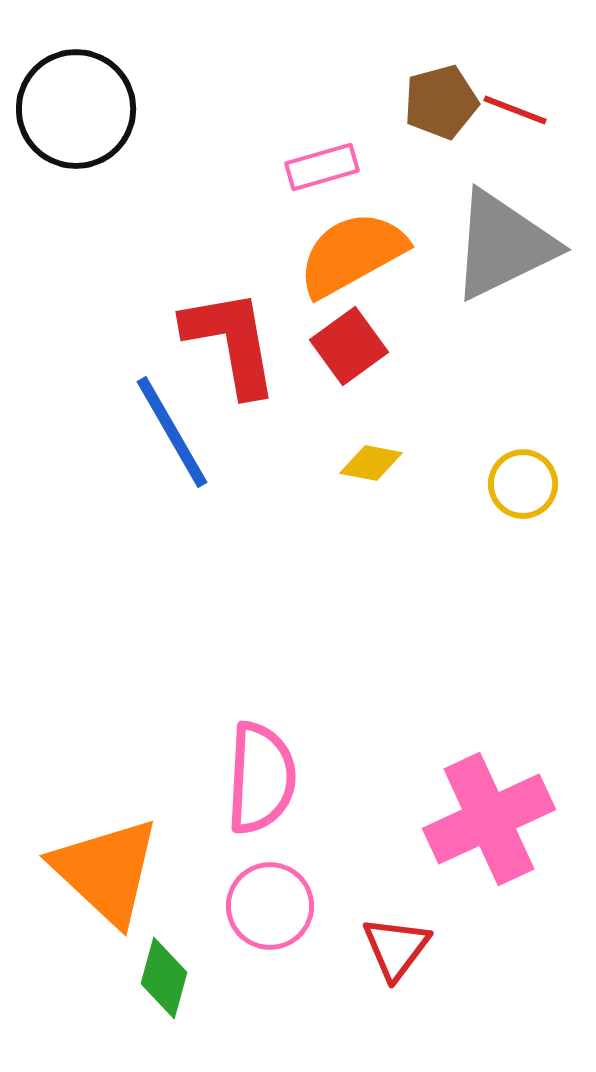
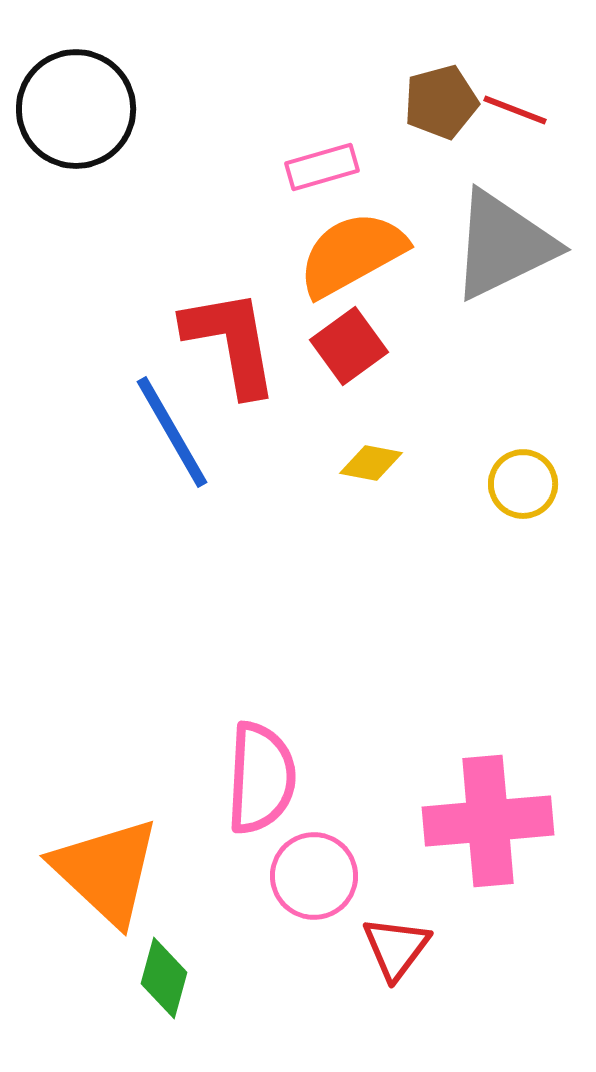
pink cross: moved 1 px left, 2 px down; rotated 20 degrees clockwise
pink circle: moved 44 px right, 30 px up
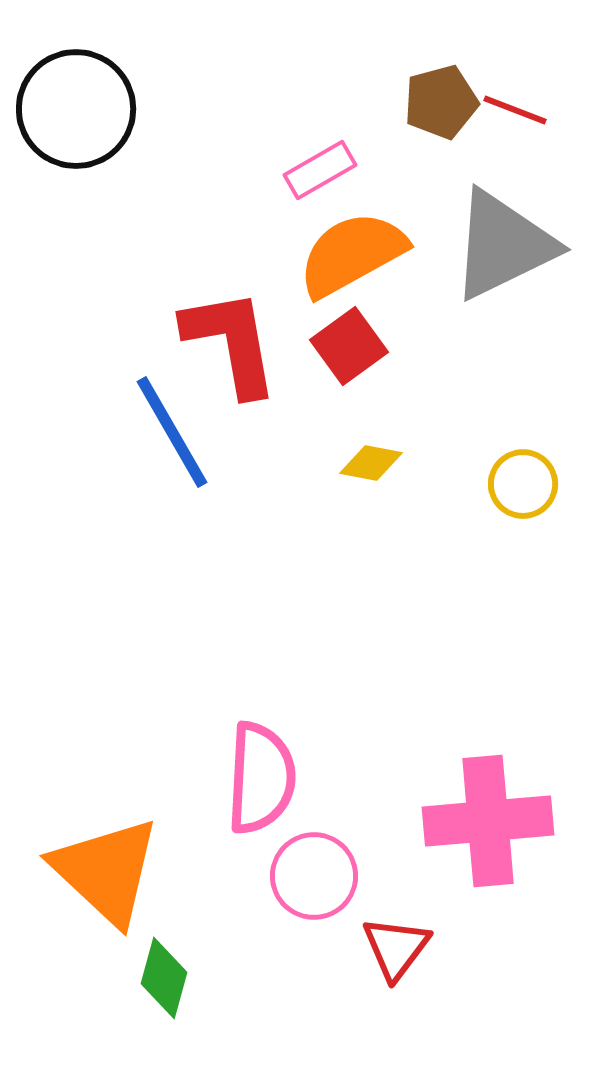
pink rectangle: moved 2 px left, 3 px down; rotated 14 degrees counterclockwise
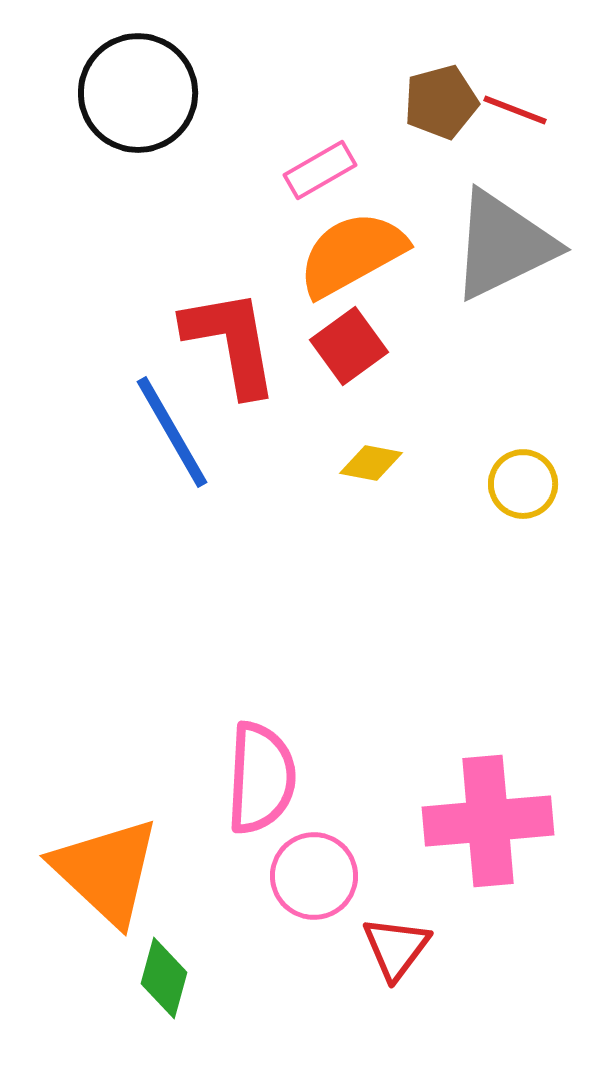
black circle: moved 62 px right, 16 px up
